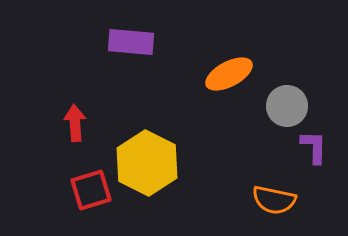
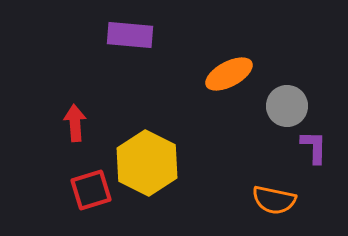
purple rectangle: moved 1 px left, 7 px up
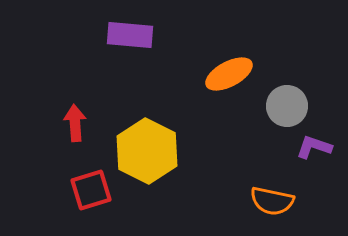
purple L-shape: rotated 72 degrees counterclockwise
yellow hexagon: moved 12 px up
orange semicircle: moved 2 px left, 1 px down
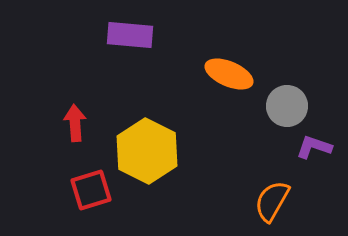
orange ellipse: rotated 51 degrees clockwise
orange semicircle: rotated 108 degrees clockwise
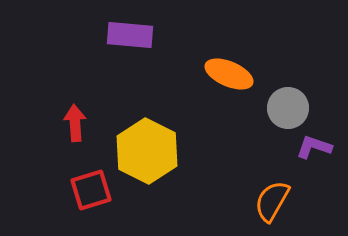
gray circle: moved 1 px right, 2 px down
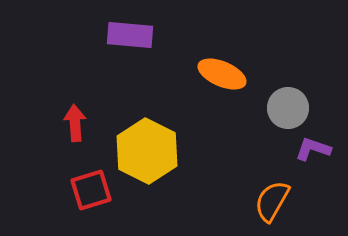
orange ellipse: moved 7 px left
purple L-shape: moved 1 px left, 2 px down
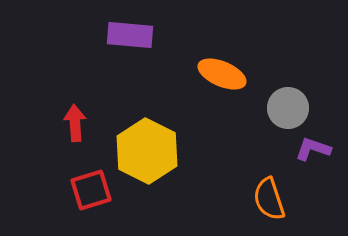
orange semicircle: moved 3 px left, 2 px up; rotated 48 degrees counterclockwise
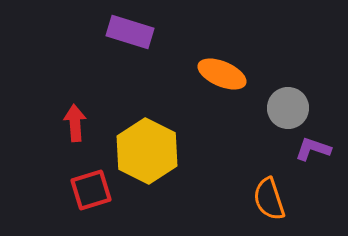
purple rectangle: moved 3 px up; rotated 12 degrees clockwise
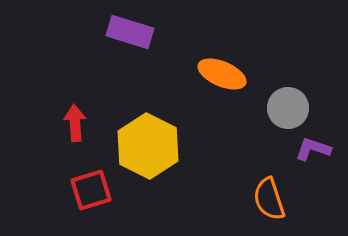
yellow hexagon: moved 1 px right, 5 px up
